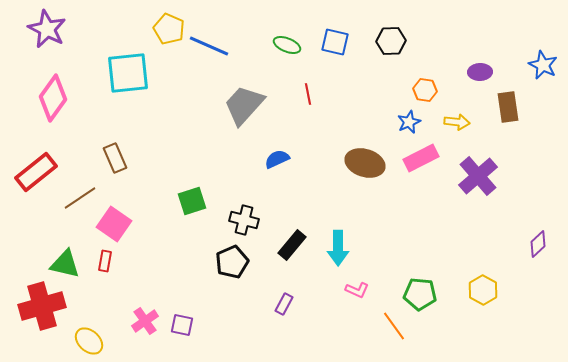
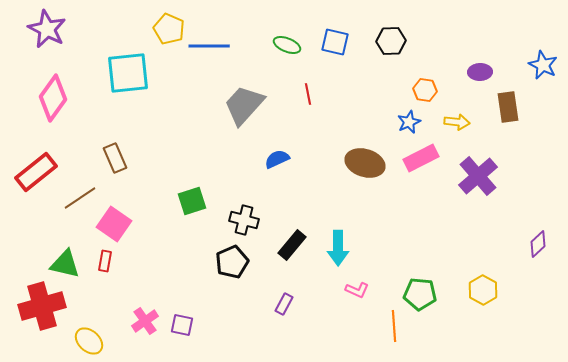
blue line at (209, 46): rotated 24 degrees counterclockwise
orange line at (394, 326): rotated 32 degrees clockwise
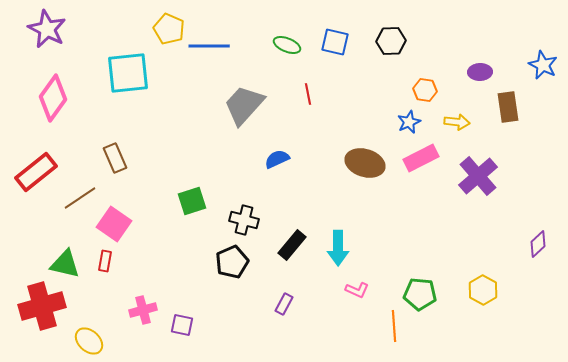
pink cross at (145, 321): moved 2 px left, 11 px up; rotated 20 degrees clockwise
